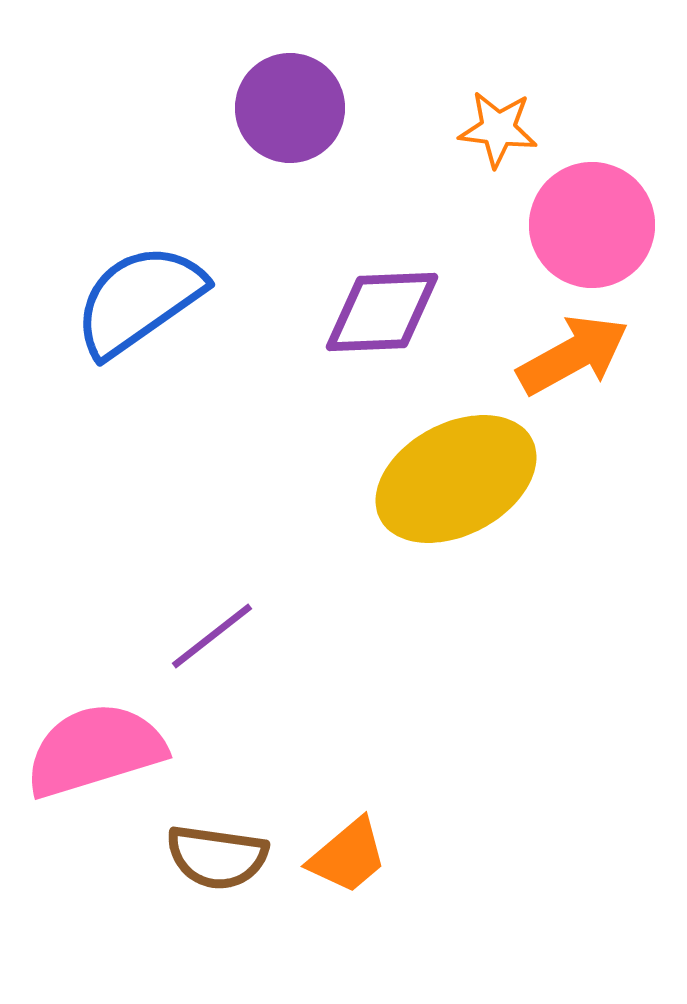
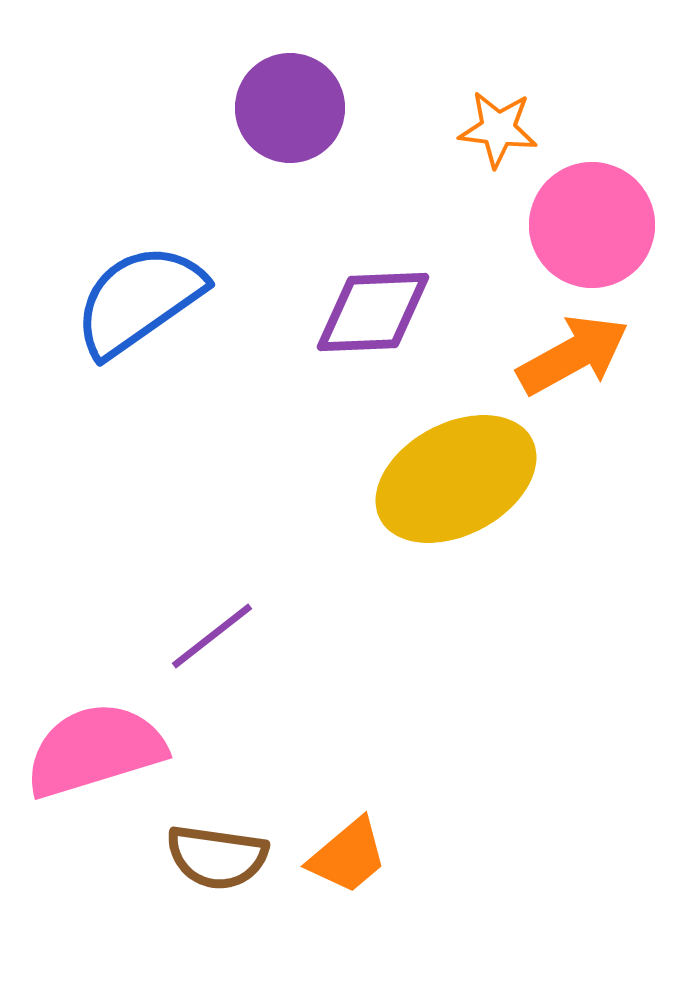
purple diamond: moved 9 px left
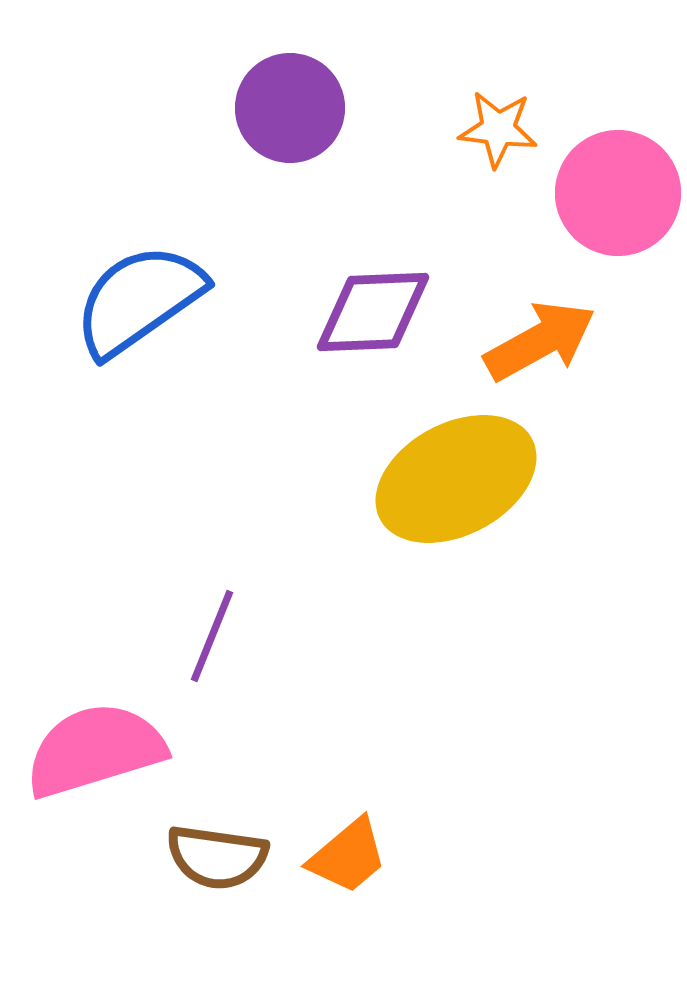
pink circle: moved 26 px right, 32 px up
orange arrow: moved 33 px left, 14 px up
purple line: rotated 30 degrees counterclockwise
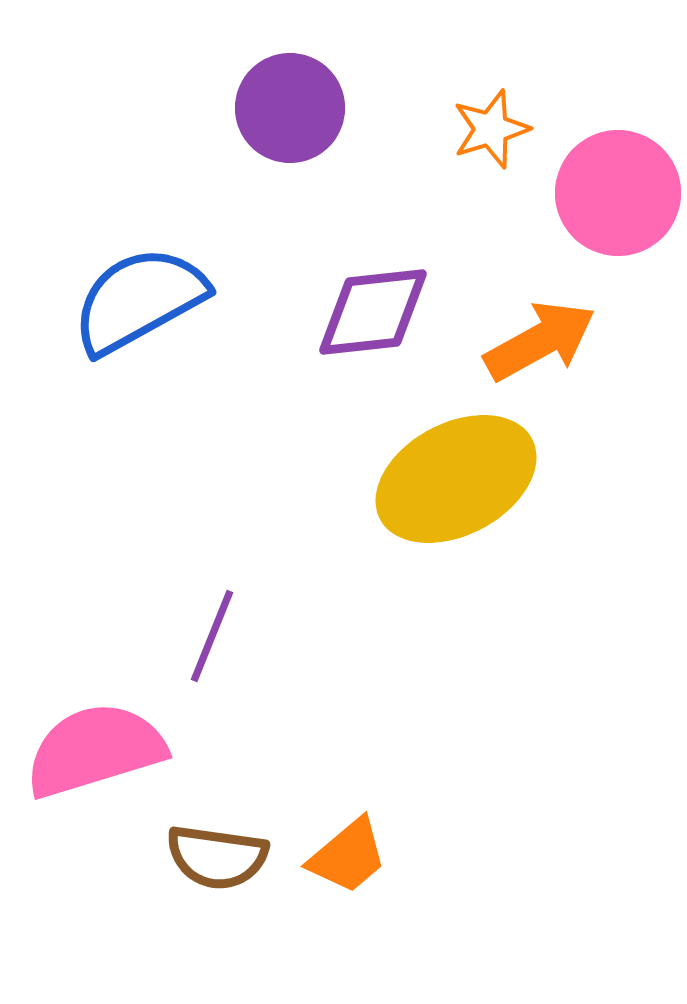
orange star: moved 7 px left; rotated 24 degrees counterclockwise
blue semicircle: rotated 6 degrees clockwise
purple diamond: rotated 4 degrees counterclockwise
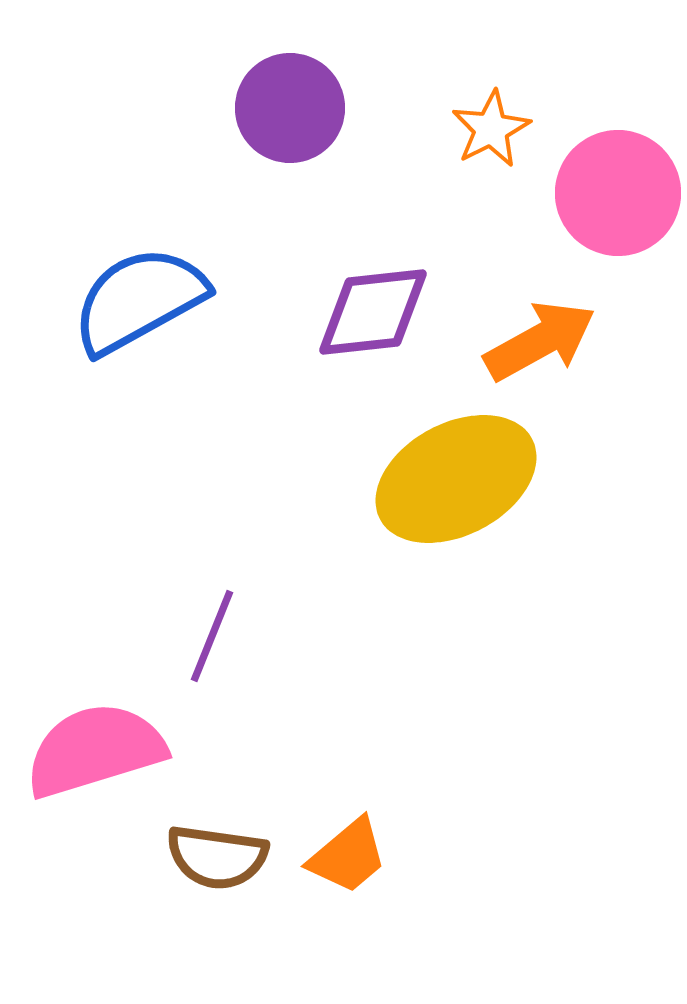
orange star: rotated 10 degrees counterclockwise
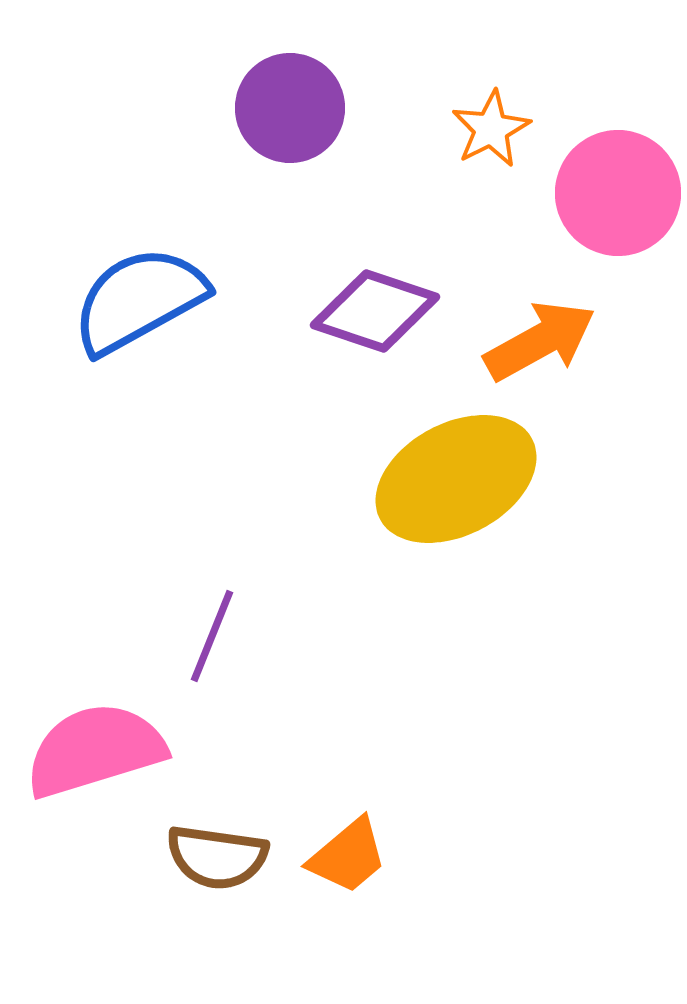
purple diamond: moved 2 px right, 1 px up; rotated 25 degrees clockwise
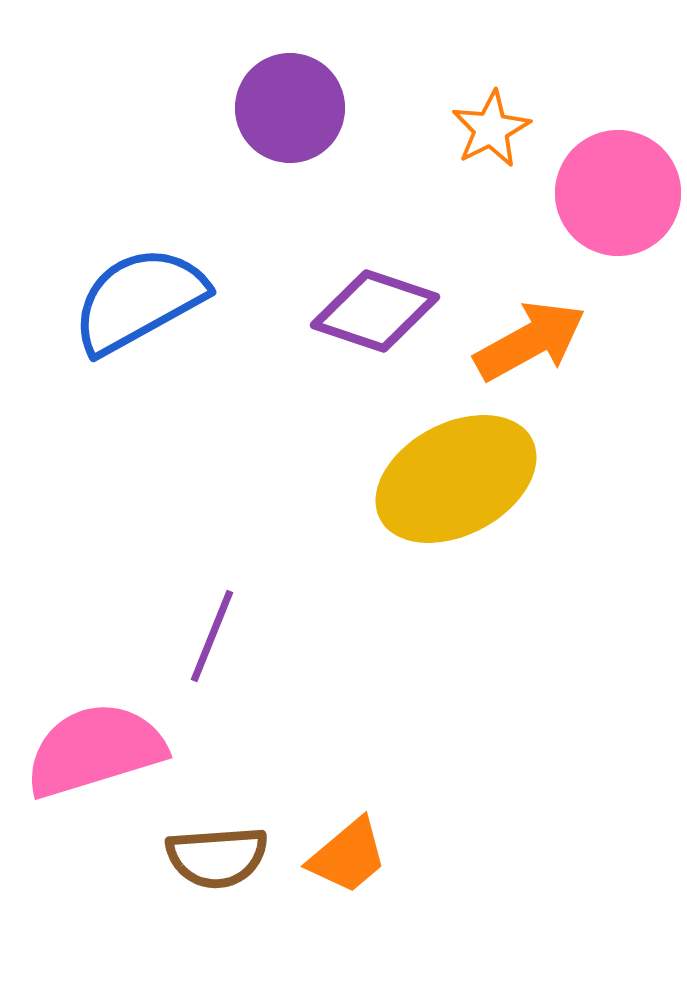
orange arrow: moved 10 px left
brown semicircle: rotated 12 degrees counterclockwise
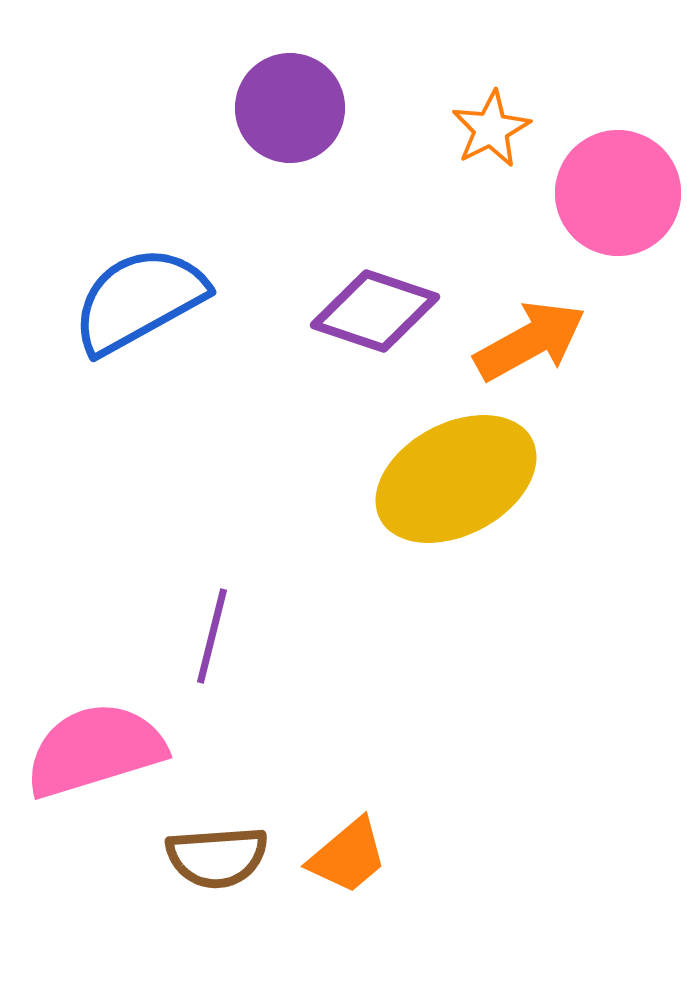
purple line: rotated 8 degrees counterclockwise
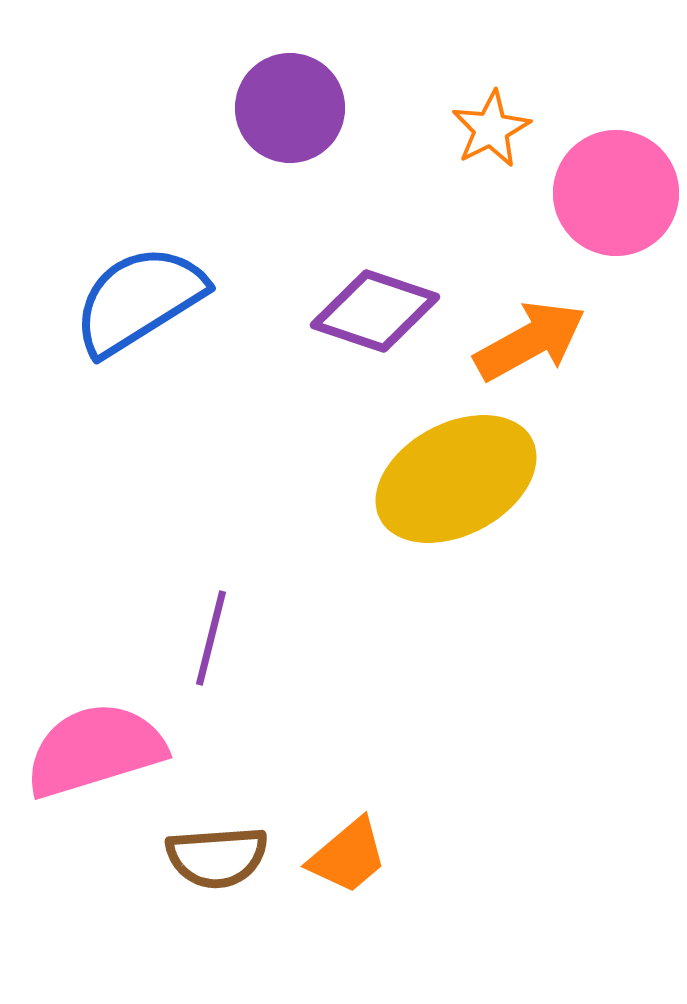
pink circle: moved 2 px left
blue semicircle: rotated 3 degrees counterclockwise
purple line: moved 1 px left, 2 px down
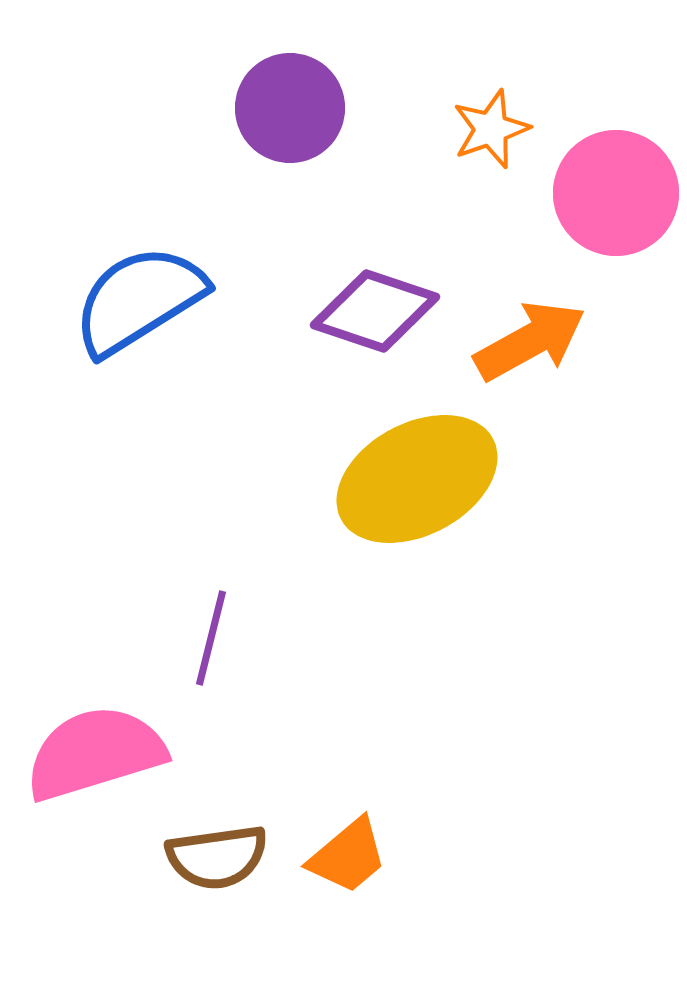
orange star: rotated 8 degrees clockwise
yellow ellipse: moved 39 px left
pink semicircle: moved 3 px down
brown semicircle: rotated 4 degrees counterclockwise
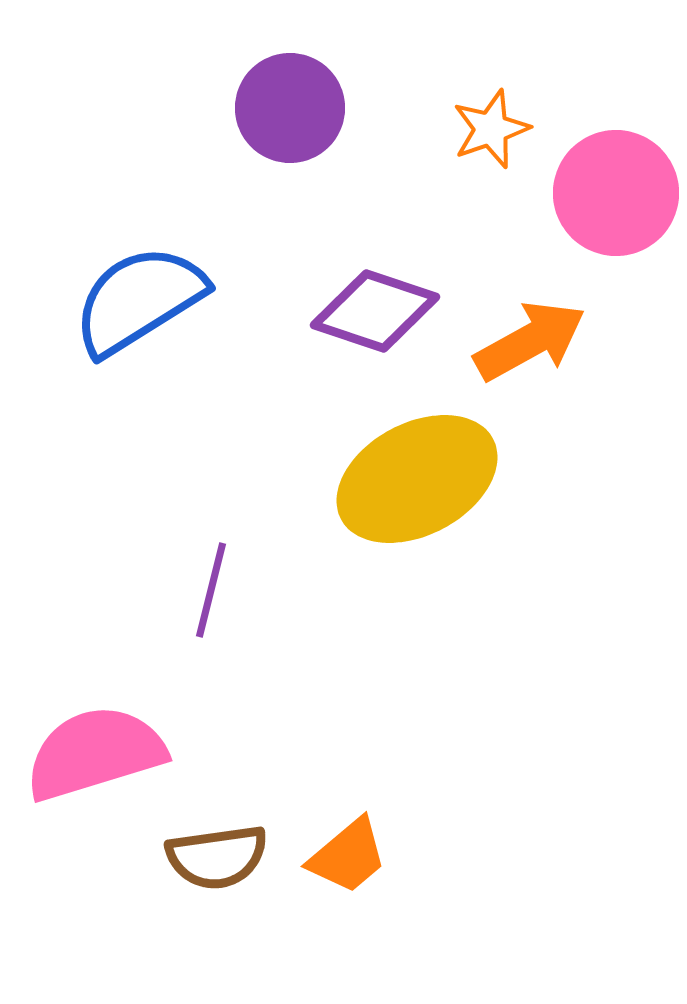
purple line: moved 48 px up
